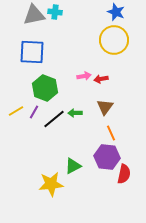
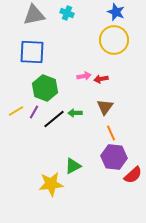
cyan cross: moved 12 px right, 1 px down; rotated 16 degrees clockwise
purple hexagon: moved 7 px right
red semicircle: moved 9 px right, 1 px down; rotated 36 degrees clockwise
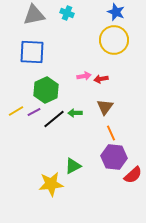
green hexagon: moved 1 px right, 2 px down; rotated 15 degrees clockwise
purple line: rotated 32 degrees clockwise
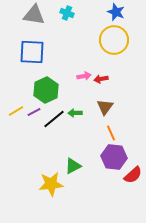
gray triangle: rotated 20 degrees clockwise
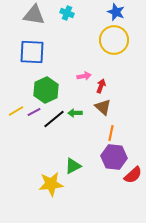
red arrow: moved 7 px down; rotated 120 degrees clockwise
brown triangle: moved 2 px left; rotated 24 degrees counterclockwise
orange line: rotated 35 degrees clockwise
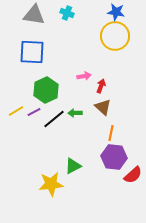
blue star: rotated 12 degrees counterclockwise
yellow circle: moved 1 px right, 4 px up
